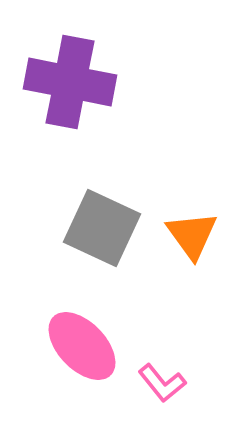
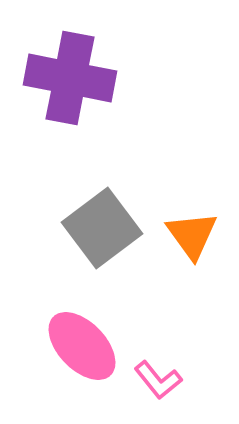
purple cross: moved 4 px up
gray square: rotated 28 degrees clockwise
pink L-shape: moved 4 px left, 3 px up
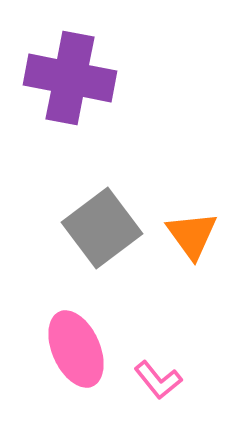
pink ellipse: moved 6 px left, 3 px down; rotated 20 degrees clockwise
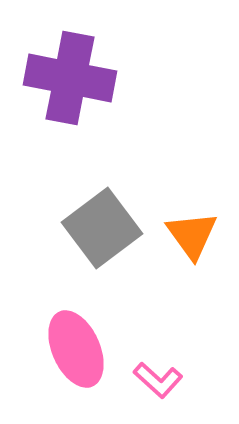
pink L-shape: rotated 9 degrees counterclockwise
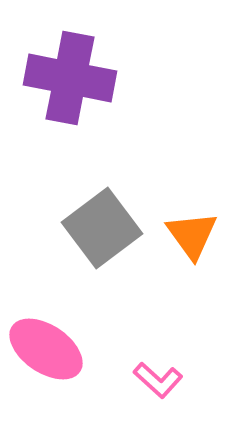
pink ellipse: moved 30 px left; rotated 32 degrees counterclockwise
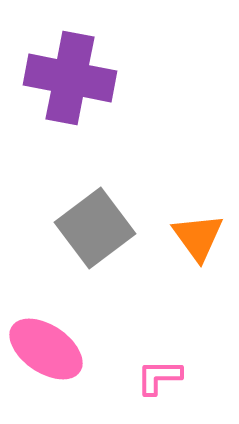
gray square: moved 7 px left
orange triangle: moved 6 px right, 2 px down
pink L-shape: moved 1 px right, 3 px up; rotated 138 degrees clockwise
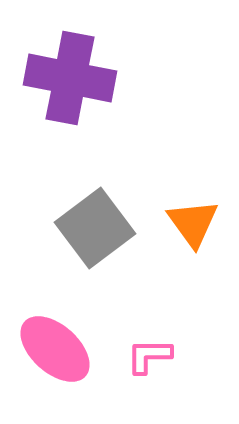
orange triangle: moved 5 px left, 14 px up
pink ellipse: moved 9 px right; rotated 8 degrees clockwise
pink L-shape: moved 10 px left, 21 px up
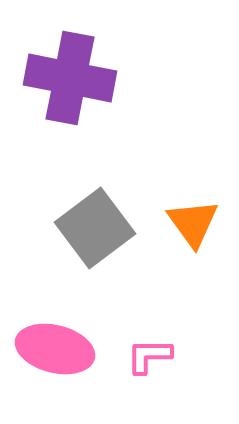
pink ellipse: rotated 28 degrees counterclockwise
